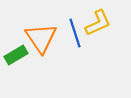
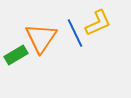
blue line: rotated 8 degrees counterclockwise
orange triangle: rotated 8 degrees clockwise
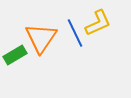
green rectangle: moved 1 px left
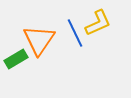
orange triangle: moved 2 px left, 2 px down
green rectangle: moved 1 px right, 4 px down
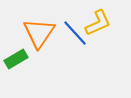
blue line: rotated 16 degrees counterclockwise
orange triangle: moved 7 px up
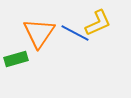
blue line: rotated 20 degrees counterclockwise
green rectangle: rotated 15 degrees clockwise
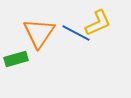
blue line: moved 1 px right
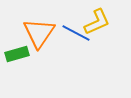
yellow L-shape: moved 1 px left, 1 px up
green rectangle: moved 1 px right, 5 px up
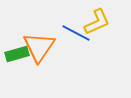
orange triangle: moved 14 px down
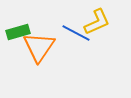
green rectangle: moved 1 px right, 22 px up
